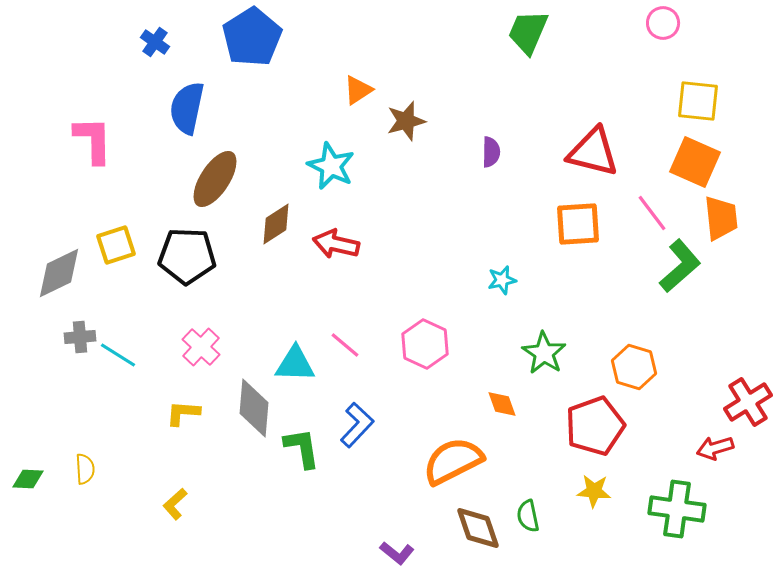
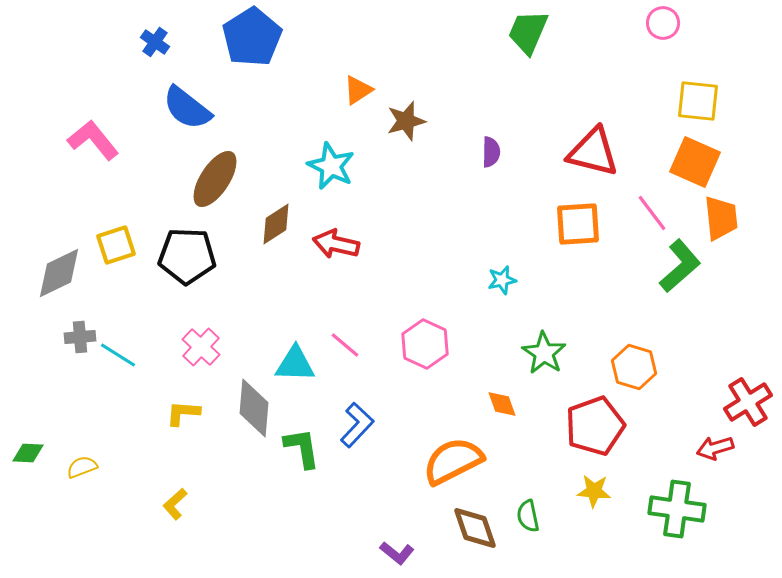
blue semicircle at (187, 108): rotated 64 degrees counterclockwise
pink L-shape at (93, 140): rotated 38 degrees counterclockwise
yellow semicircle at (85, 469): moved 3 px left, 2 px up; rotated 108 degrees counterclockwise
green diamond at (28, 479): moved 26 px up
brown diamond at (478, 528): moved 3 px left
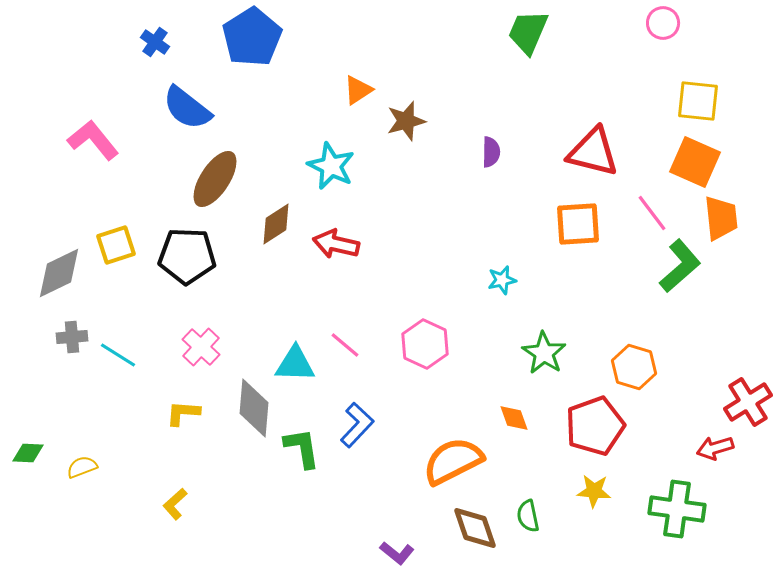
gray cross at (80, 337): moved 8 px left
orange diamond at (502, 404): moved 12 px right, 14 px down
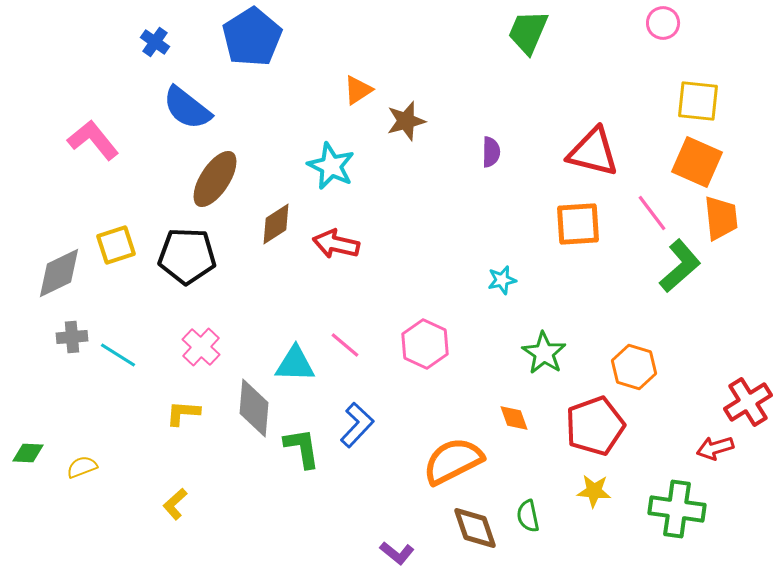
orange square at (695, 162): moved 2 px right
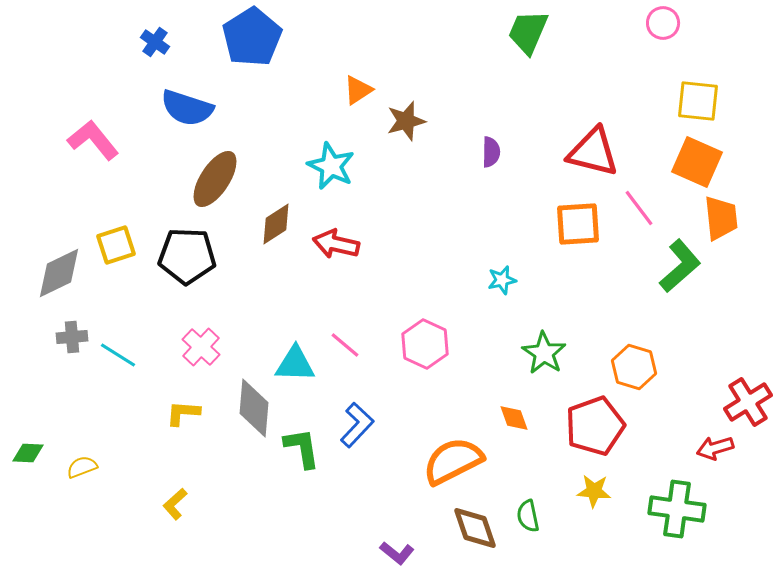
blue semicircle at (187, 108): rotated 20 degrees counterclockwise
pink line at (652, 213): moved 13 px left, 5 px up
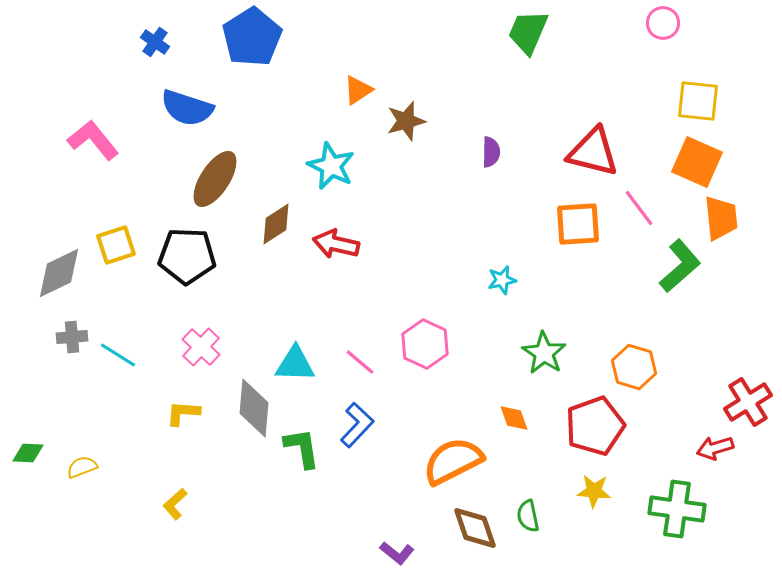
pink line at (345, 345): moved 15 px right, 17 px down
